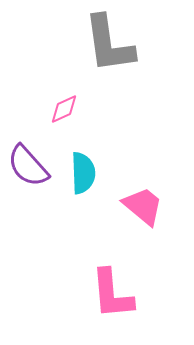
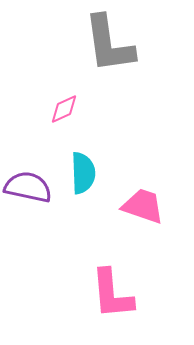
purple semicircle: moved 21 px down; rotated 144 degrees clockwise
pink trapezoid: rotated 21 degrees counterclockwise
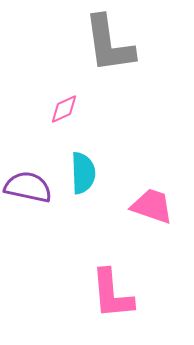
pink trapezoid: moved 9 px right
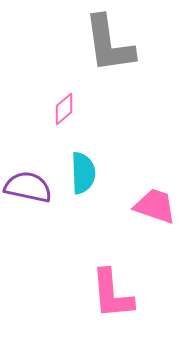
pink diamond: rotated 16 degrees counterclockwise
pink trapezoid: moved 3 px right
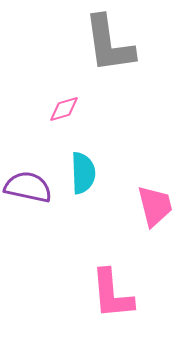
pink diamond: rotated 24 degrees clockwise
pink trapezoid: rotated 57 degrees clockwise
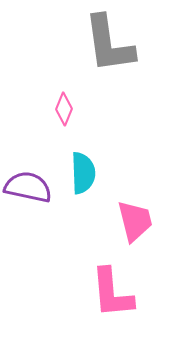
pink diamond: rotated 52 degrees counterclockwise
pink trapezoid: moved 20 px left, 15 px down
pink L-shape: moved 1 px up
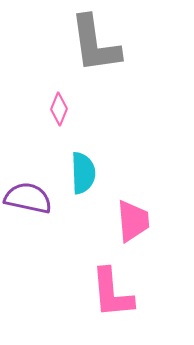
gray L-shape: moved 14 px left
pink diamond: moved 5 px left
purple semicircle: moved 11 px down
pink trapezoid: moved 2 px left; rotated 9 degrees clockwise
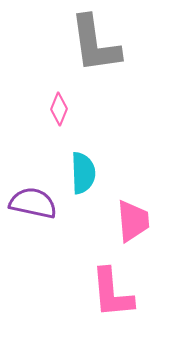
purple semicircle: moved 5 px right, 5 px down
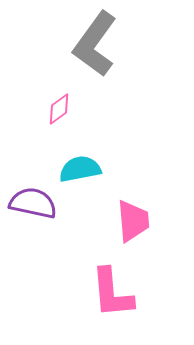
gray L-shape: rotated 44 degrees clockwise
pink diamond: rotated 32 degrees clockwise
cyan semicircle: moved 3 px left, 4 px up; rotated 99 degrees counterclockwise
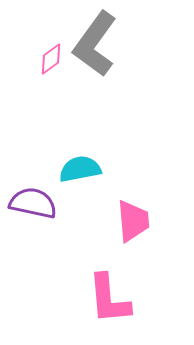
pink diamond: moved 8 px left, 50 px up
pink L-shape: moved 3 px left, 6 px down
